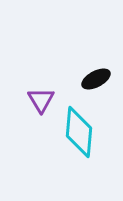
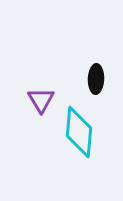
black ellipse: rotated 60 degrees counterclockwise
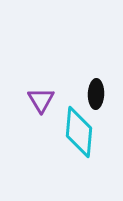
black ellipse: moved 15 px down
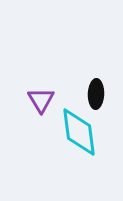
cyan diamond: rotated 12 degrees counterclockwise
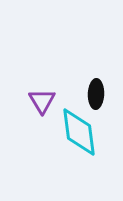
purple triangle: moved 1 px right, 1 px down
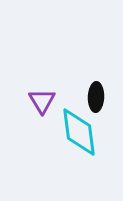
black ellipse: moved 3 px down
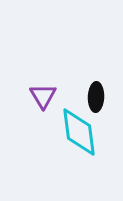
purple triangle: moved 1 px right, 5 px up
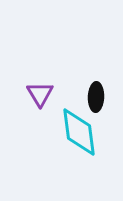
purple triangle: moved 3 px left, 2 px up
